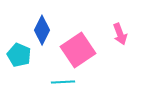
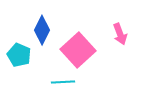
pink square: rotated 8 degrees counterclockwise
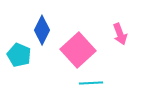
cyan line: moved 28 px right, 1 px down
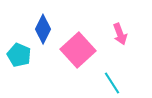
blue diamond: moved 1 px right, 1 px up
cyan line: moved 21 px right; rotated 60 degrees clockwise
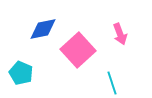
blue diamond: rotated 52 degrees clockwise
cyan pentagon: moved 2 px right, 18 px down
cyan line: rotated 15 degrees clockwise
